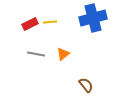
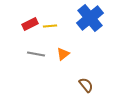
blue cross: moved 3 px left; rotated 24 degrees counterclockwise
yellow line: moved 4 px down
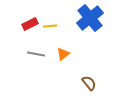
brown semicircle: moved 3 px right, 2 px up
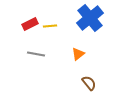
orange triangle: moved 15 px right
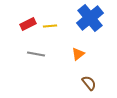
red rectangle: moved 2 px left
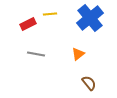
yellow line: moved 12 px up
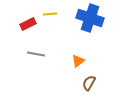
blue cross: rotated 32 degrees counterclockwise
orange triangle: moved 7 px down
brown semicircle: rotated 112 degrees counterclockwise
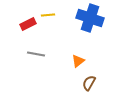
yellow line: moved 2 px left, 1 px down
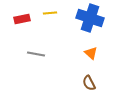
yellow line: moved 2 px right, 2 px up
red rectangle: moved 6 px left, 5 px up; rotated 14 degrees clockwise
orange triangle: moved 13 px right, 8 px up; rotated 40 degrees counterclockwise
brown semicircle: rotated 56 degrees counterclockwise
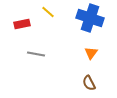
yellow line: moved 2 px left, 1 px up; rotated 48 degrees clockwise
red rectangle: moved 5 px down
orange triangle: rotated 24 degrees clockwise
